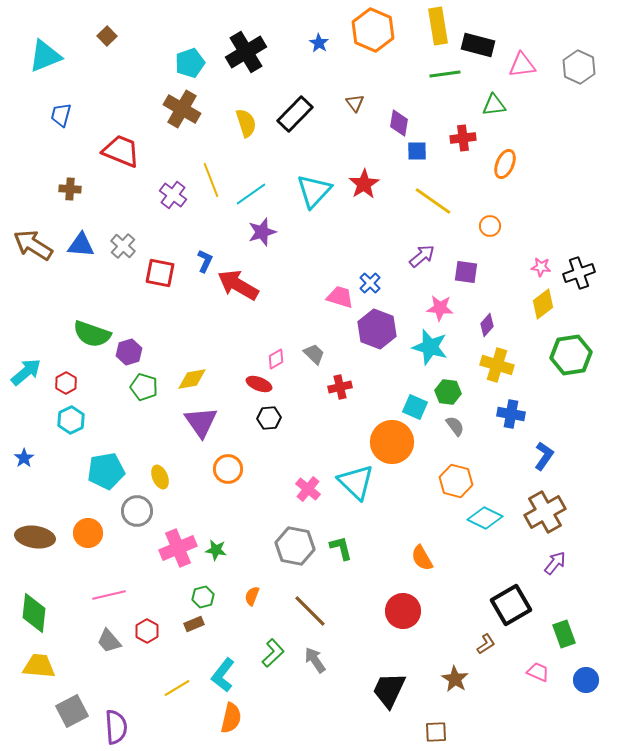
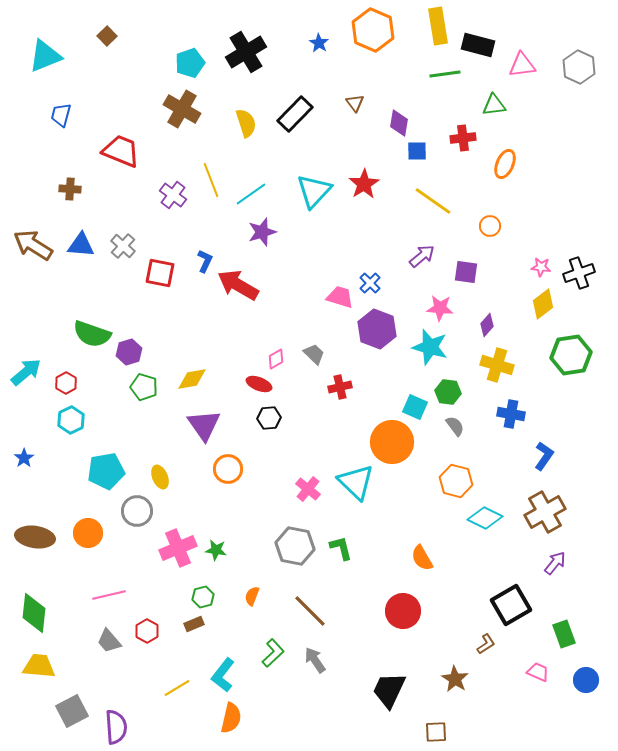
purple triangle at (201, 422): moved 3 px right, 3 px down
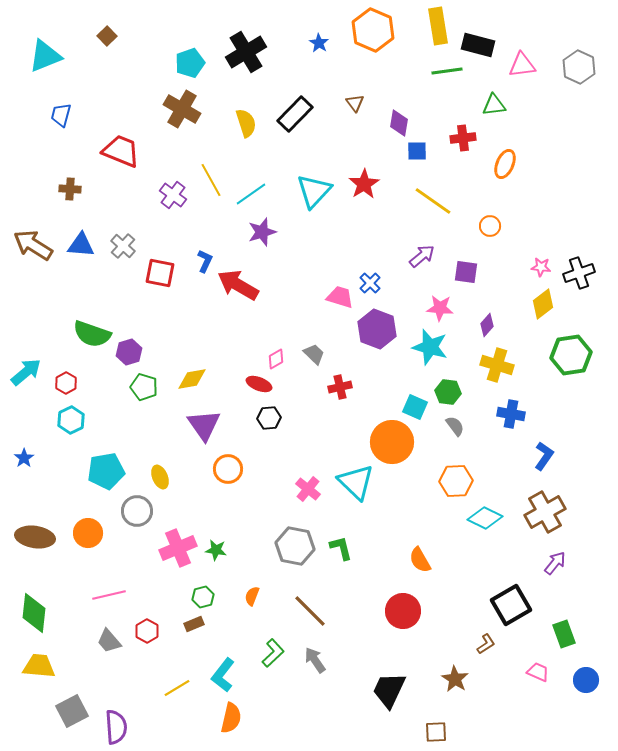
green line at (445, 74): moved 2 px right, 3 px up
yellow line at (211, 180): rotated 8 degrees counterclockwise
orange hexagon at (456, 481): rotated 16 degrees counterclockwise
orange semicircle at (422, 558): moved 2 px left, 2 px down
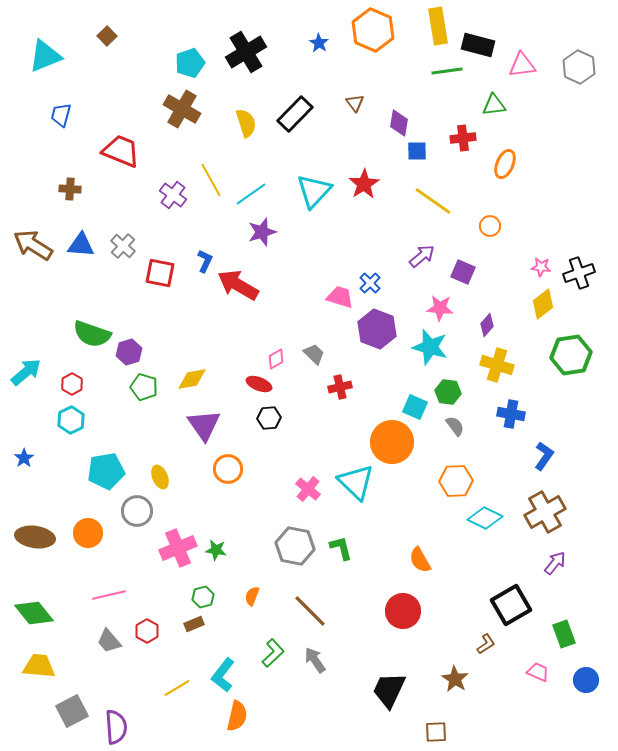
purple square at (466, 272): moved 3 px left; rotated 15 degrees clockwise
red hexagon at (66, 383): moved 6 px right, 1 px down
green diamond at (34, 613): rotated 45 degrees counterclockwise
orange semicircle at (231, 718): moved 6 px right, 2 px up
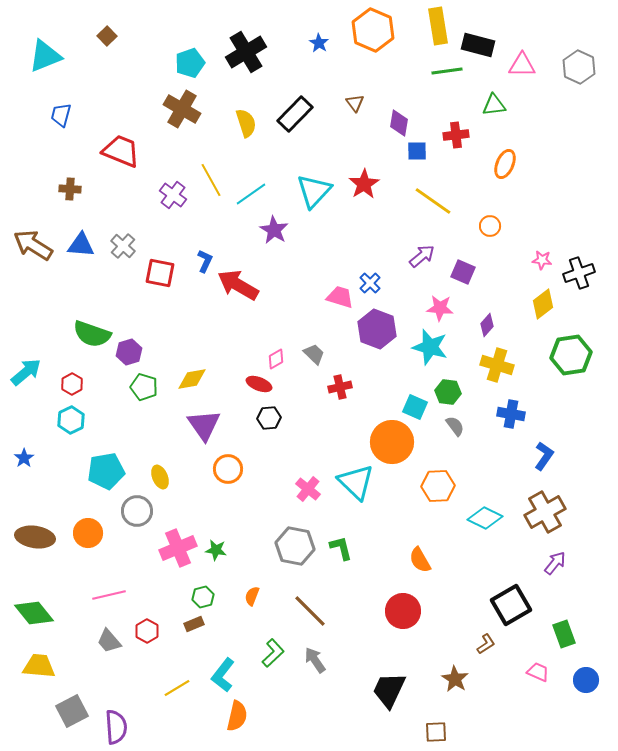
pink triangle at (522, 65): rotated 8 degrees clockwise
red cross at (463, 138): moved 7 px left, 3 px up
purple star at (262, 232): moved 12 px right, 2 px up; rotated 24 degrees counterclockwise
pink star at (541, 267): moved 1 px right, 7 px up
orange hexagon at (456, 481): moved 18 px left, 5 px down
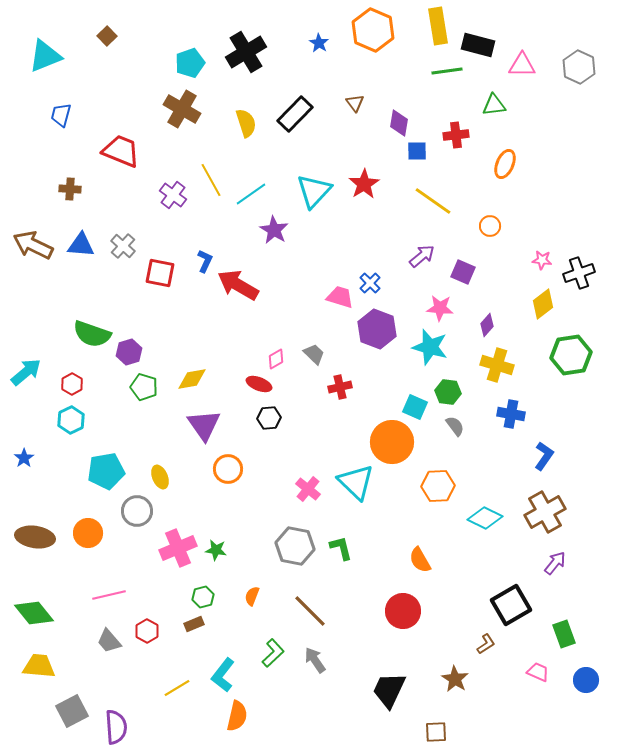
brown arrow at (33, 245): rotated 6 degrees counterclockwise
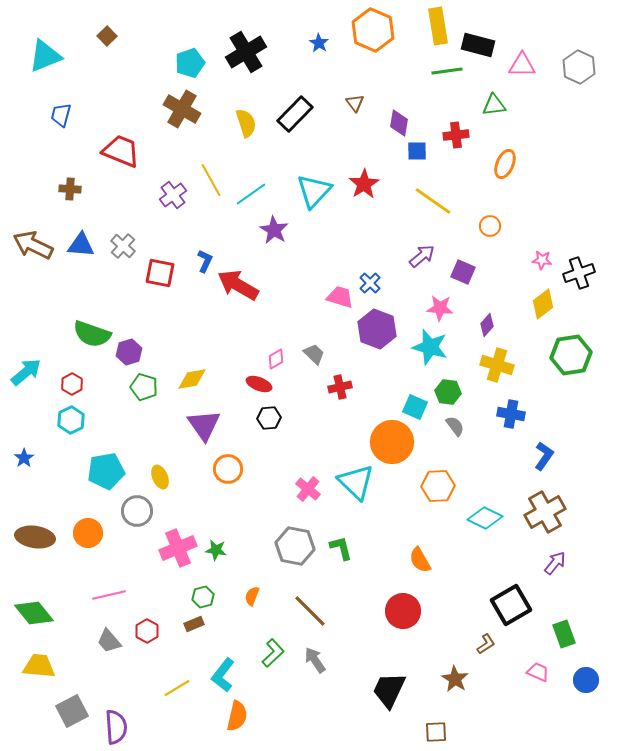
purple cross at (173, 195): rotated 16 degrees clockwise
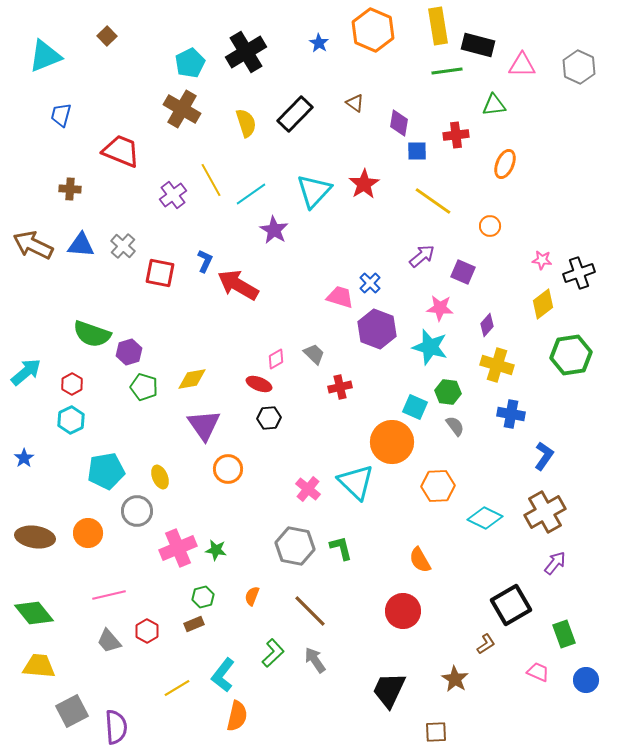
cyan pentagon at (190, 63): rotated 8 degrees counterclockwise
brown triangle at (355, 103): rotated 18 degrees counterclockwise
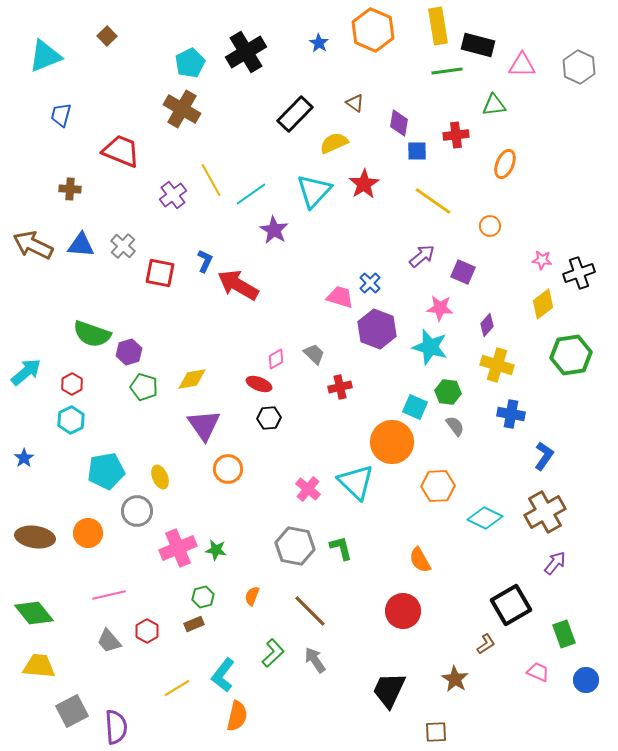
yellow semicircle at (246, 123): moved 88 px right, 20 px down; rotated 96 degrees counterclockwise
